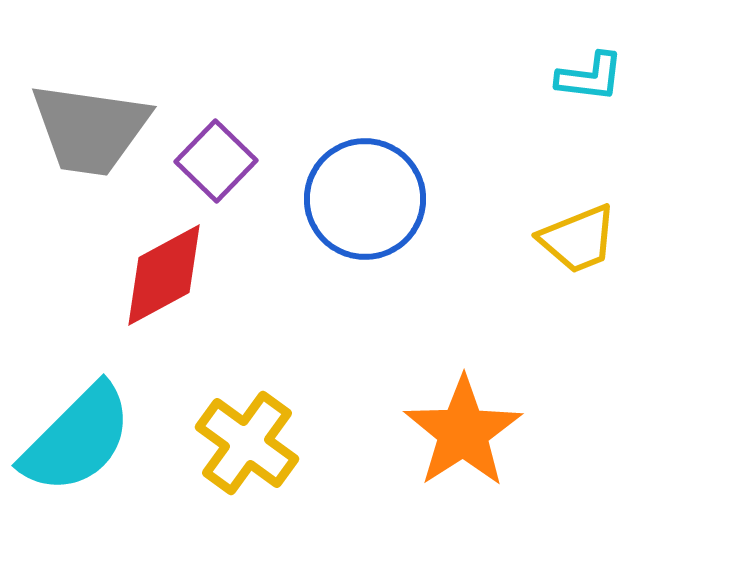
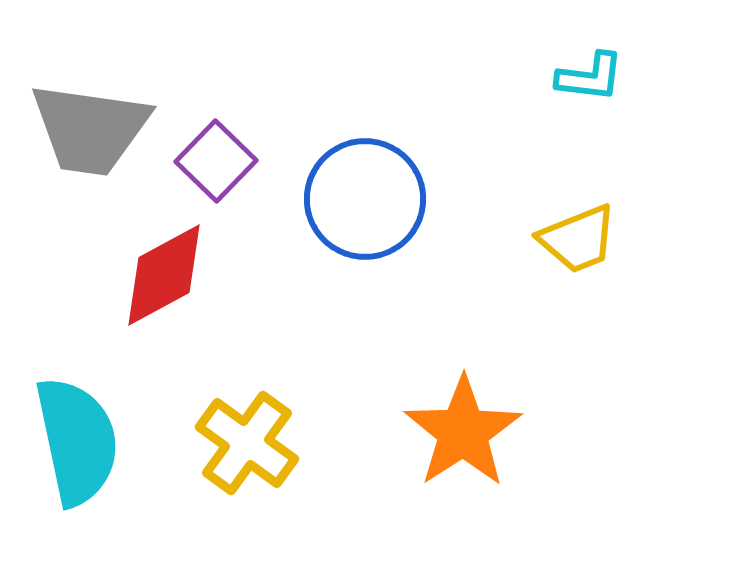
cyan semicircle: moved 2 px down; rotated 57 degrees counterclockwise
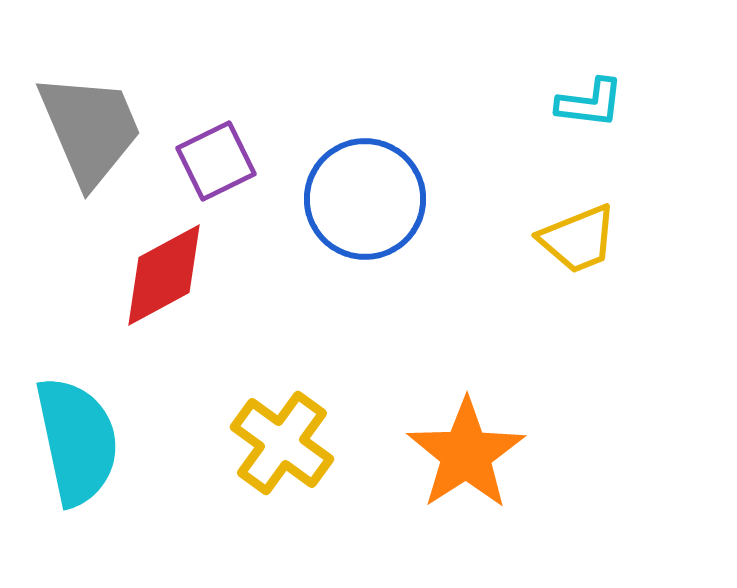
cyan L-shape: moved 26 px down
gray trapezoid: rotated 121 degrees counterclockwise
purple square: rotated 20 degrees clockwise
orange star: moved 3 px right, 22 px down
yellow cross: moved 35 px right
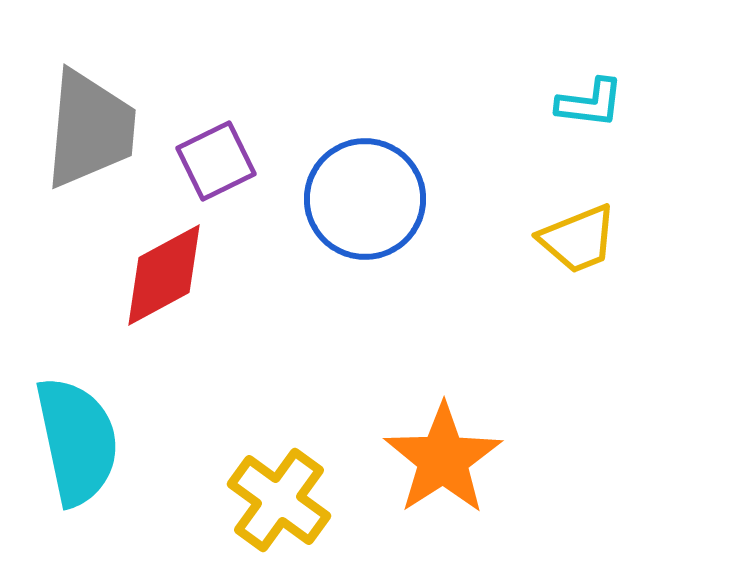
gray trapezoid: rotated 28 degrees clockwise
yellow cross: moved 3 px left, 57 px down
orange star: moved 23 px left, 5 px down
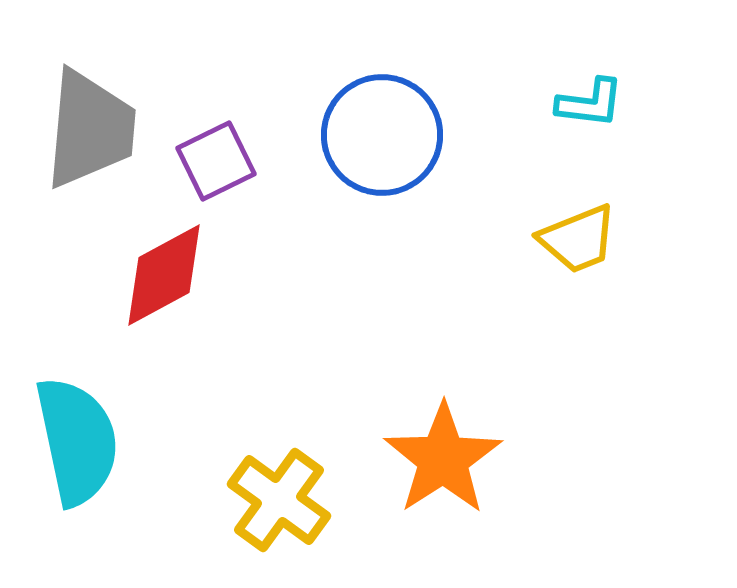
blue circle: moved 17 px right, 64 px up
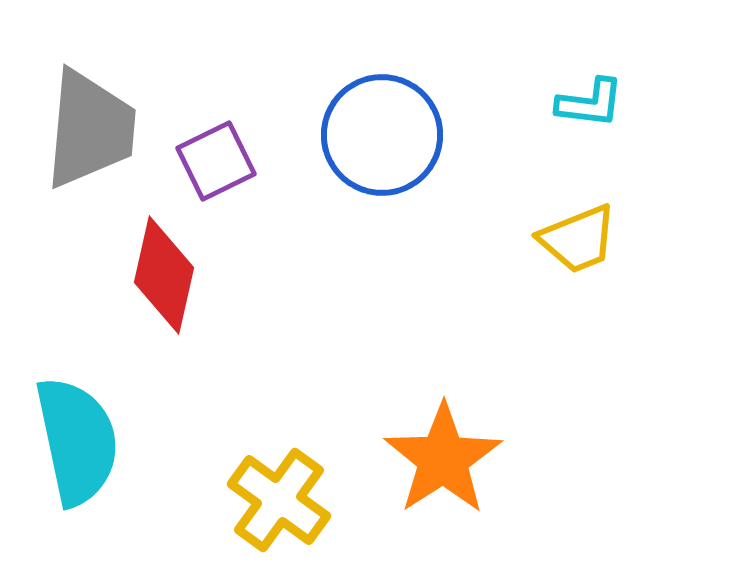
red diamond: rotated 49 degrees counterclockwise
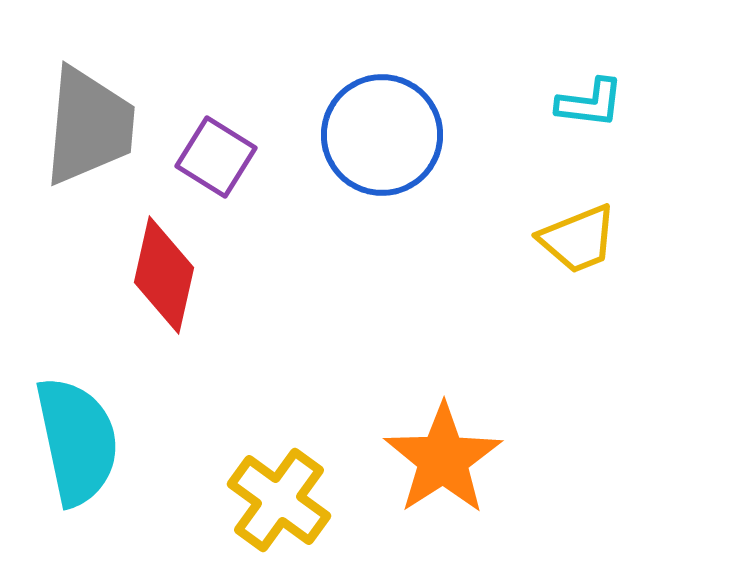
gray trapezoid: moved 1 px left, 3 px up
purple square: moved 4 px up; rotated 32 degrees counterclockwise
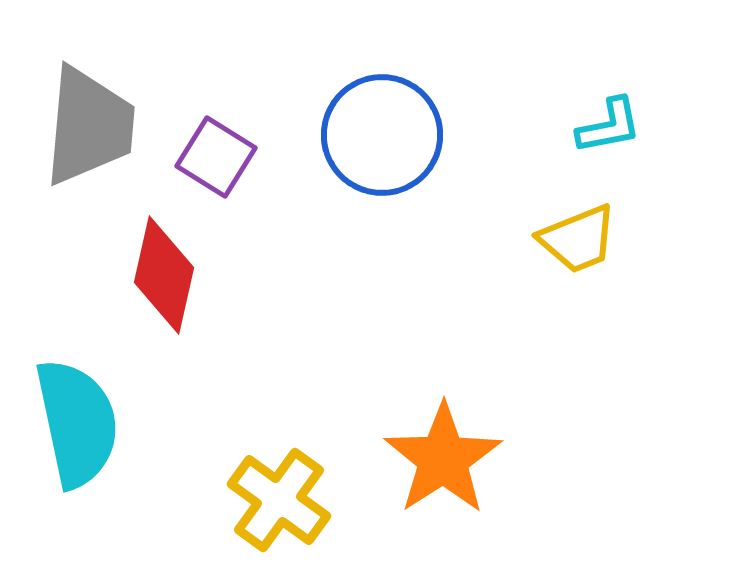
cyan L-shape: moved 19 px right, 23 px down; rotated 18 degrees counterclockwise
cyan semicircle: moved 18 px up
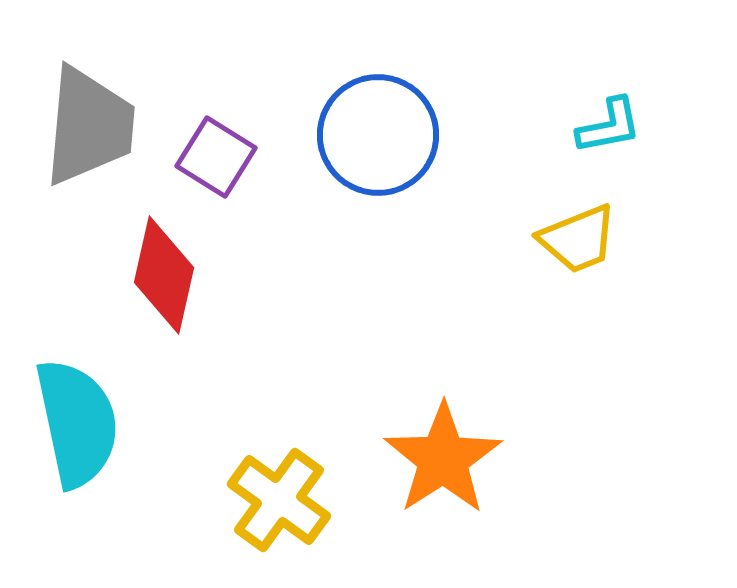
blue circle: moved 4 px left
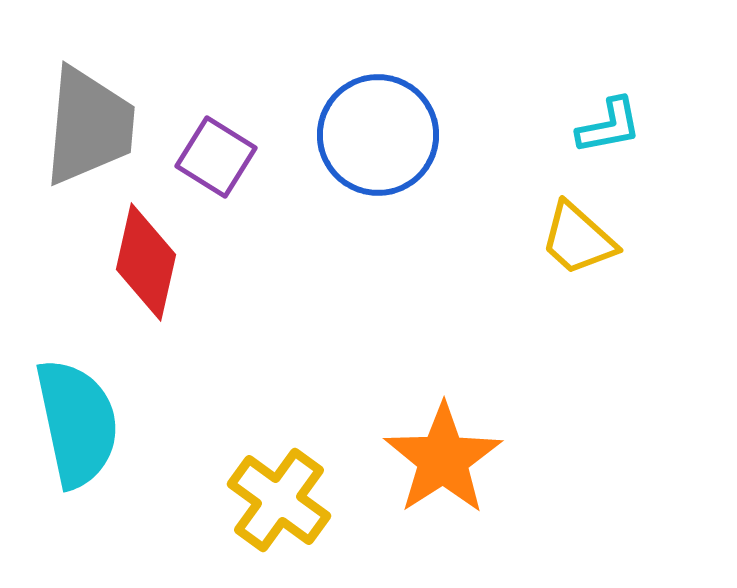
yellow trapezoid: rotated 64 degrees clockwise
red diamond: moved 18 px left, 13 px up
